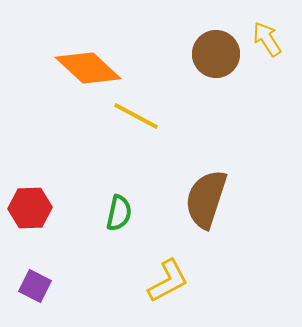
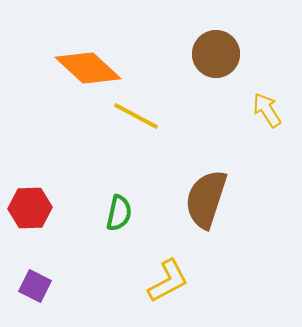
yellow arrow: moved 71 px down
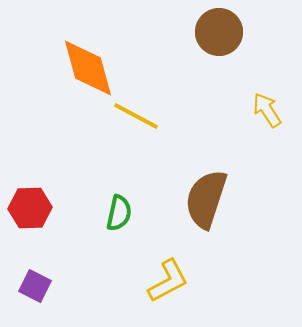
brown circle: moved 3 px right, 22 px up
orange diamond: rotated 32 degrees clockwise
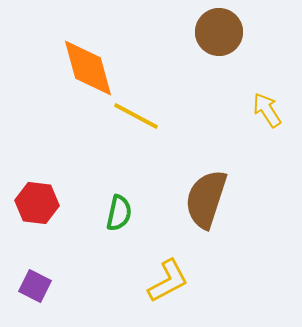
red hexagon: moved 7 px right, 5 px up; rotated 9 degrees clockwise
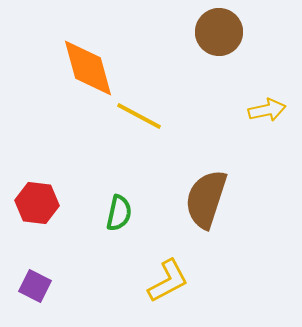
yellow arrow: rotated 111 degrees clockwise
yellow line: moved 3 px right
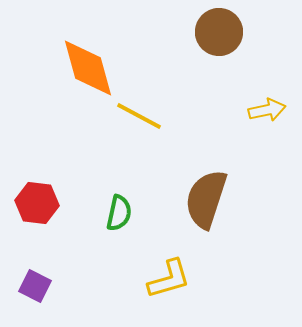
yellow L-shape: moved 1 px right, 2 px up; rotated 12 degrees clockwise
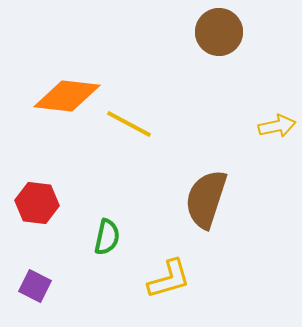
orange diamond: moved 21 px left, 28 px down; rotated 68 degrees counterclockwise
yellow arrow: moved 10 px right, 16 px down
yellow line: moved 10 px left, 8 px down
green semicircle: moved 12 px left, 24 px down
